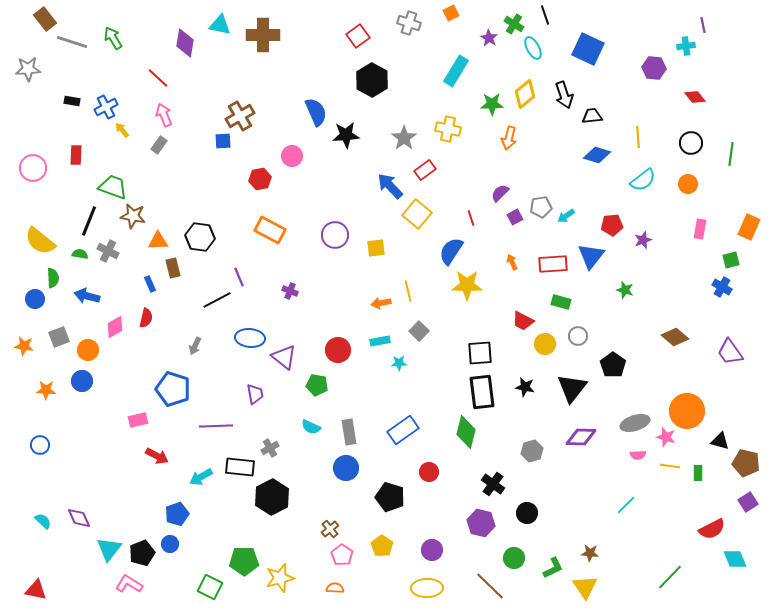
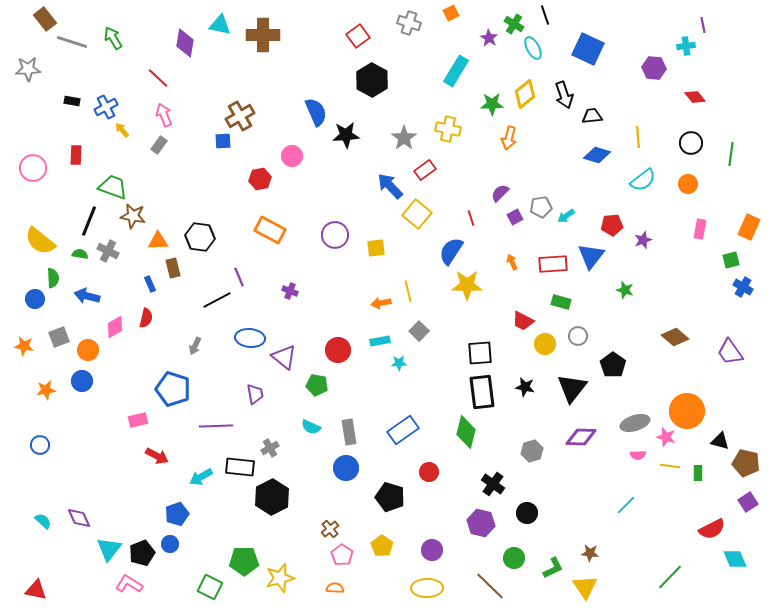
blue cross at (722, 287): moved 21 px right
orange star at (46, 390): rotated 12 degrees counterclockwise
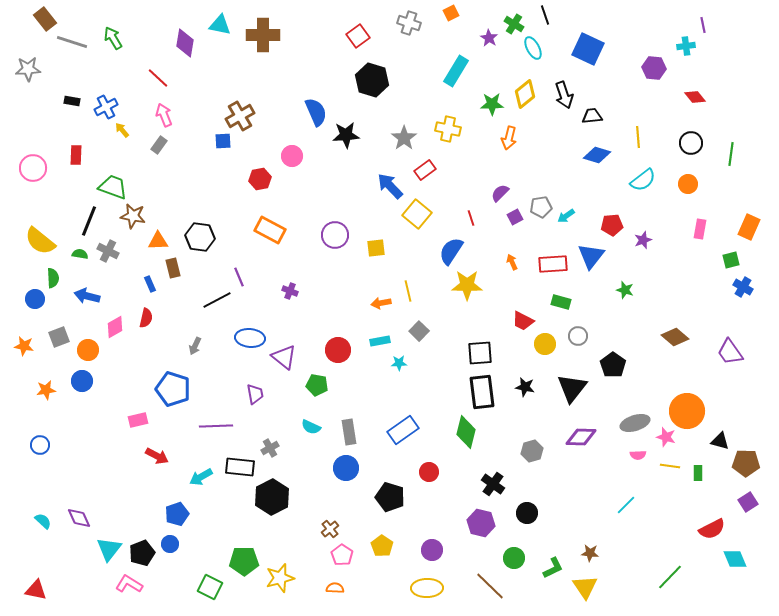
black hexagon at (372, 80): rotated 12 degrees counterclockwise
brown pentagon at (746, 463): rotated 12 degrees counterclockwise
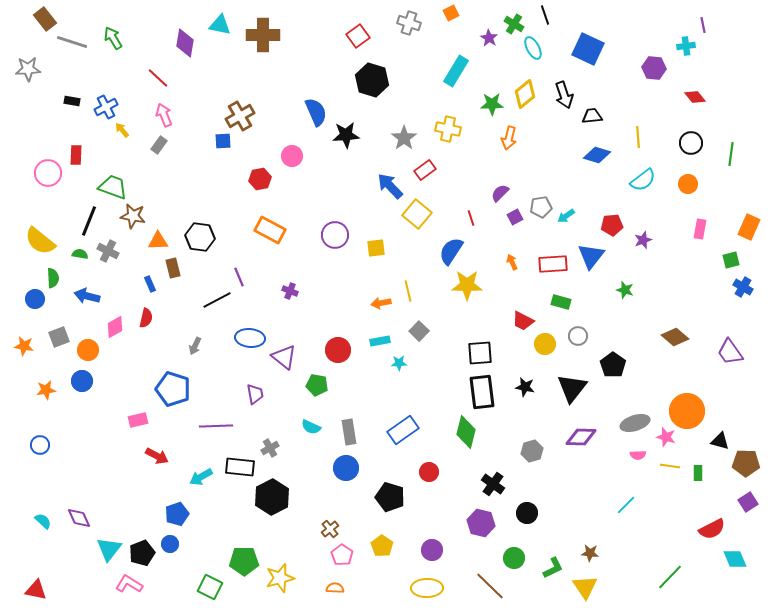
pink circle at (33, 168): moved 15 px right, 5 px down
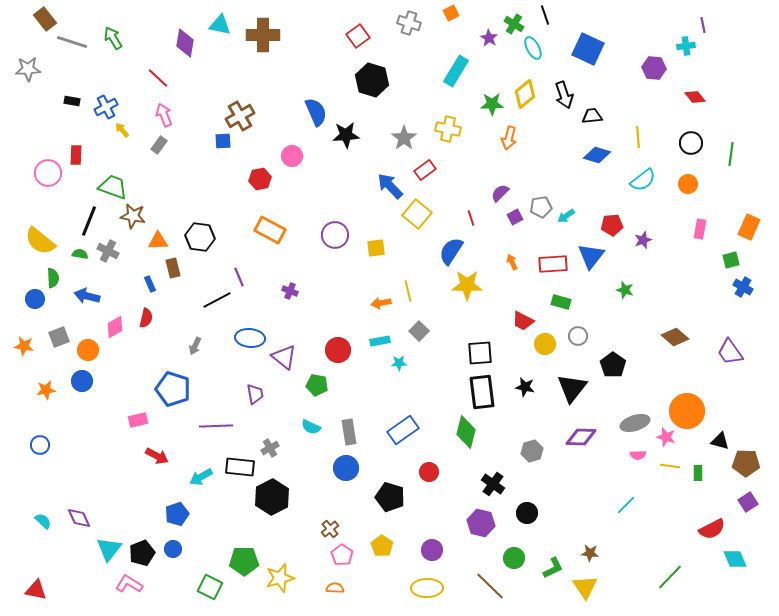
blue circle at (170, 544): moved 3 px right, 5 px down
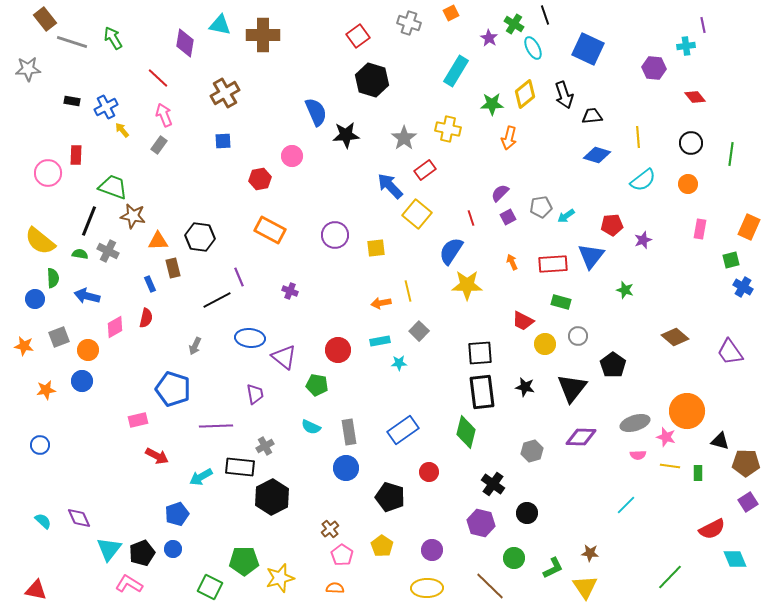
brown cross at (240, 116): moved 15 px left, 23 px up
purple square at (515, 217): moved 7 px left
gray cross at (270, 448): moved 5 px left, 2 px up
